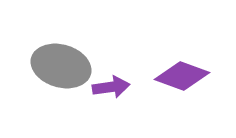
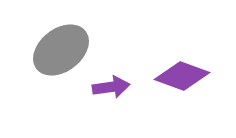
gray ellipse: moved 16 px up; rotated 54 degrees counterclockwise
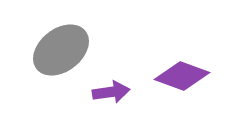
purple arrow: moved 5 px down
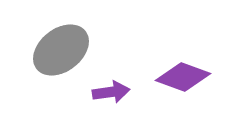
purple diamond: moved 1 px right, 1 px down
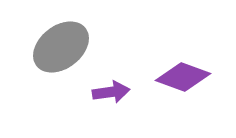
gray ellipse: moved 3 px up
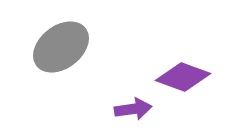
purple arrow: moved 22 px right, 17 px down
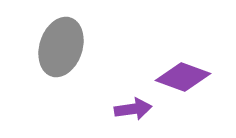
gray ellipse: rotated 34 degrees counterclockwise
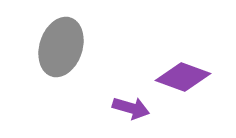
purple arrow: moved 2 px left, 1 px up; rotated 24 degrees clockwise
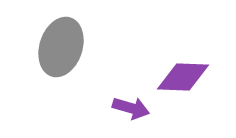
purple diamond: rotated 18 degrees counterclockwise
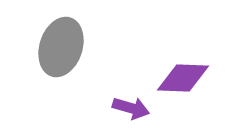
purple diamond: moved 1 px down
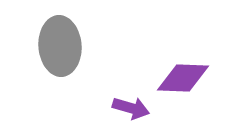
gray ellipse: moved 1 px left, 1 px up; rotated 22 degrees counterclockwise
